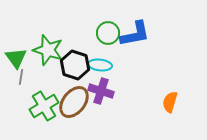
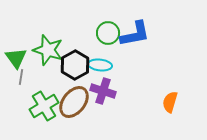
black hexagon: rotated 12 degrees clockwise
purple cross: moved 2 px right
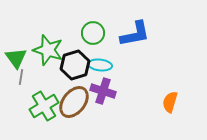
green circle: moved 15 px left
black hexagon: rotated 12 degrees clockwise
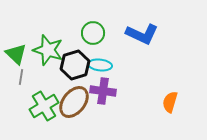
blue L-shape: moved 7 px right; rotated 36 degrees clockwise
green triangle: moved 4 px up; rotated 10 degrees counterclockwise
purple cross: rotated 10 degrees counterclockwise
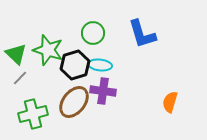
blue L-shape: rotated 48 degrees clockwise
gray line: moved 1 px left, 1 px down; rotated 35 degrees clockwise
green cross: moved 11 px left, 8 px down; rotated 16 degrees clockwise
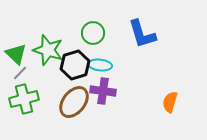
gray line: moved 5 px up
green cross: moved 9 px left, 15 px up
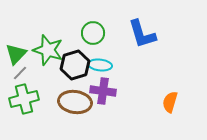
green triangle: rotated 30 degrees clockwise
brown ellipse: moved 1 px right; rotated 60 degrees clockwise
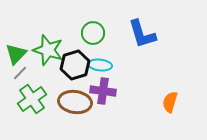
green cross: moved 8 px right; rotated 20 degrees counterclockwise
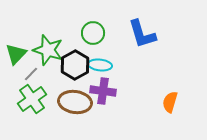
black hexagon: rotated 12 degrees counterclockwise
gray line: moved 11 px right, 1 px down
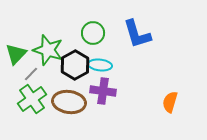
blue L-shape: moved 5 px left
brown ellipse: moved 6 px left
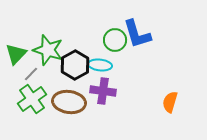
green circle: moved 22 px right, 7 px down
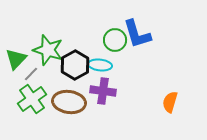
green triangle: moved 5 px down
